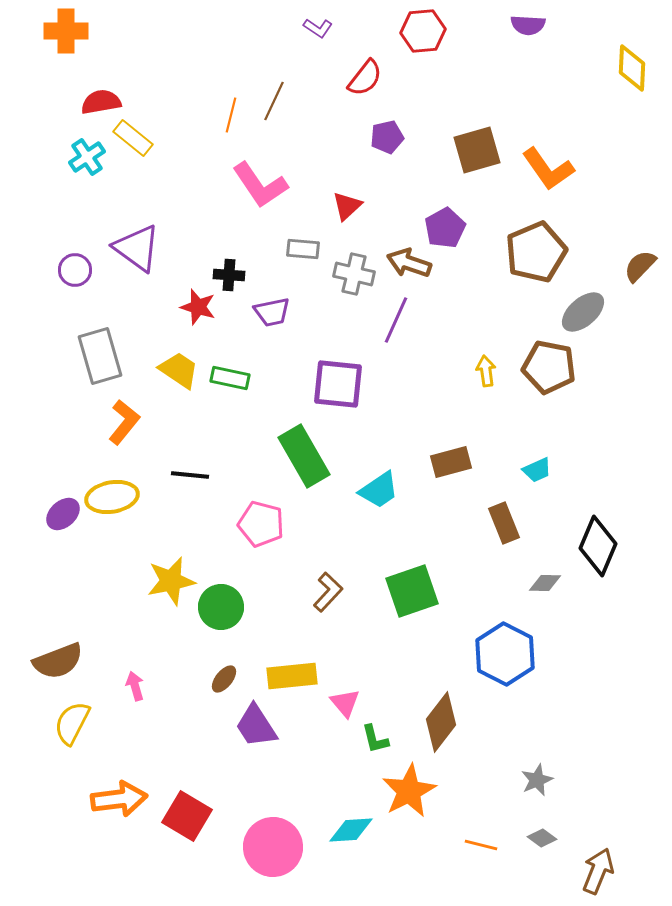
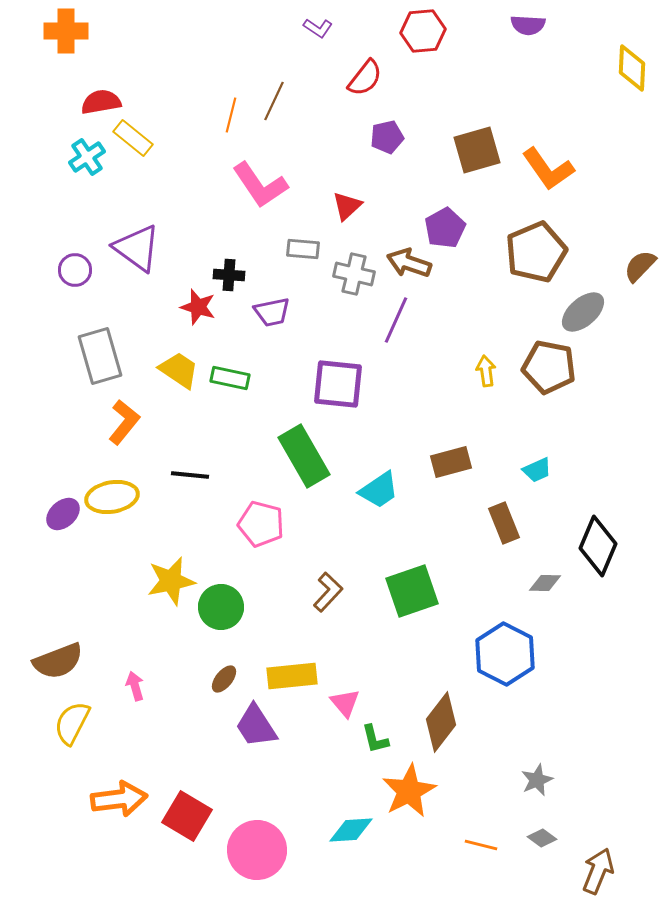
pink circle at (273, 847): moved 16 px left, 3 px down
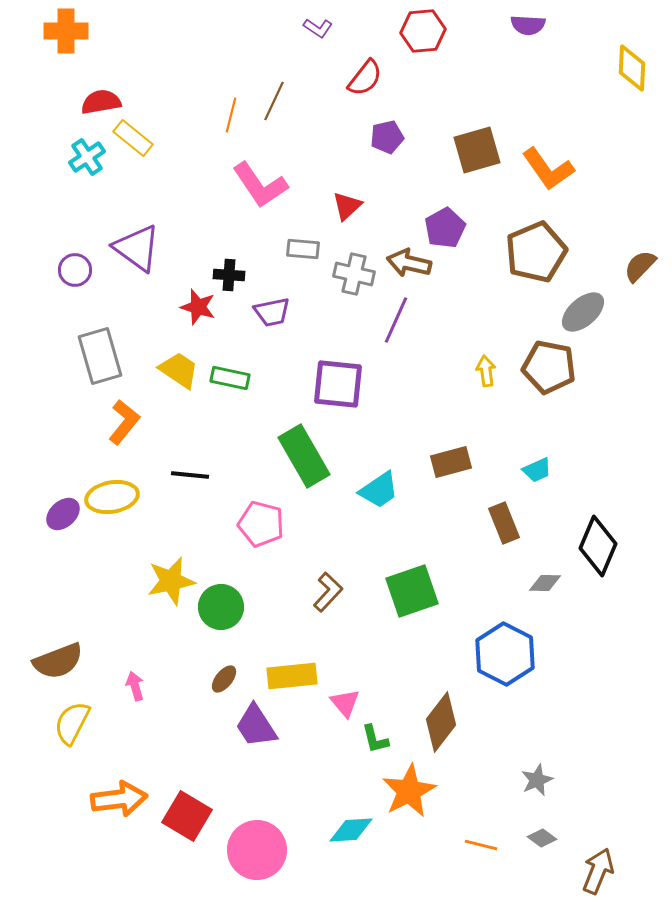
brown arrow at (409, 263): rotated 6 degrees counterclockwise
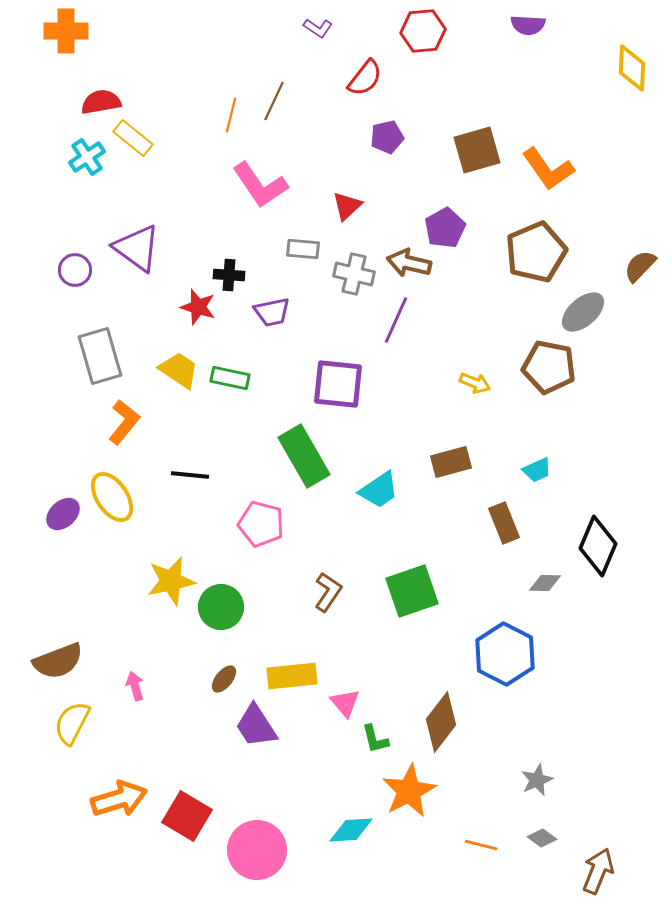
yellow arrow at (486, 371): moved 11 px left, 12 px down; rotated 120 degrees clockwise
yellow ellipse at (112, 497): rotated 66 degrees clockwise
brown L-shape at (328, 592): rotated 9 degrees counterclockwise
orange arrow at (119, 799): rotated 10 degrees counterclockwise
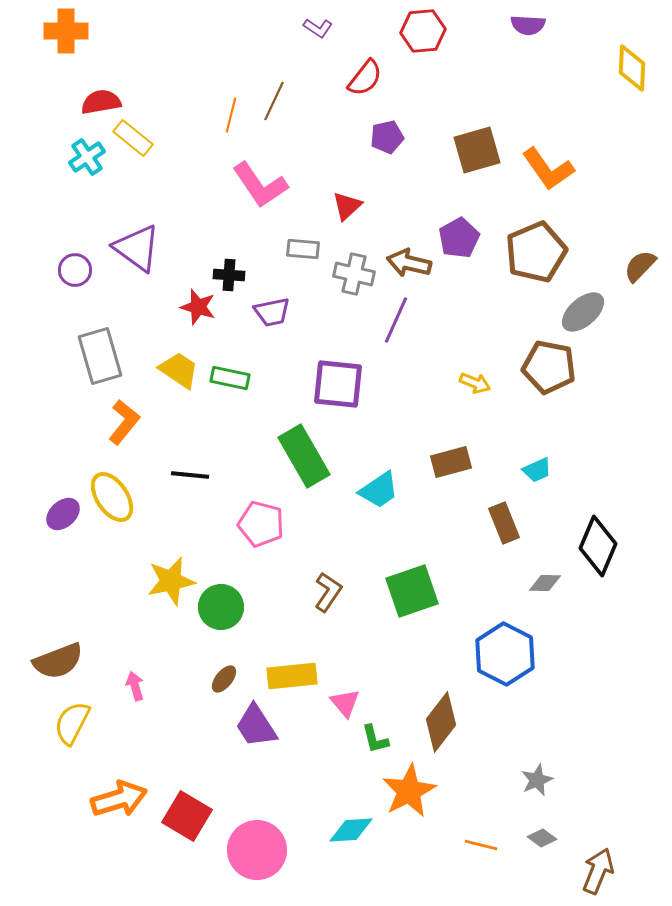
purple pentagon at (445, 228): moved 14 px right, 10 px down
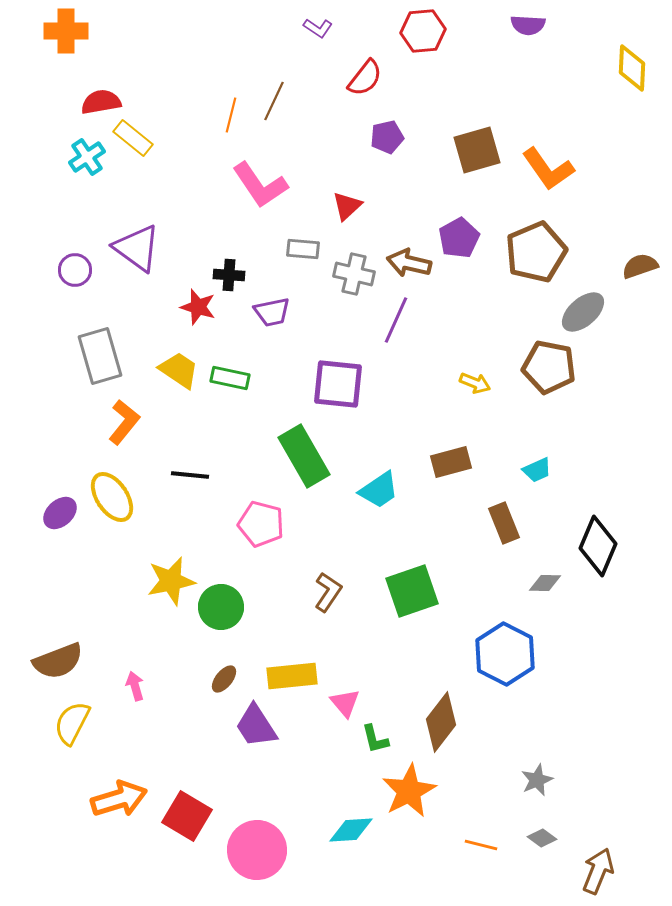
brown semicircle at (640, 266): rotated 27 degrees clockwise
purple ellipse at (63, 514): moved 3 px left, 1 px up
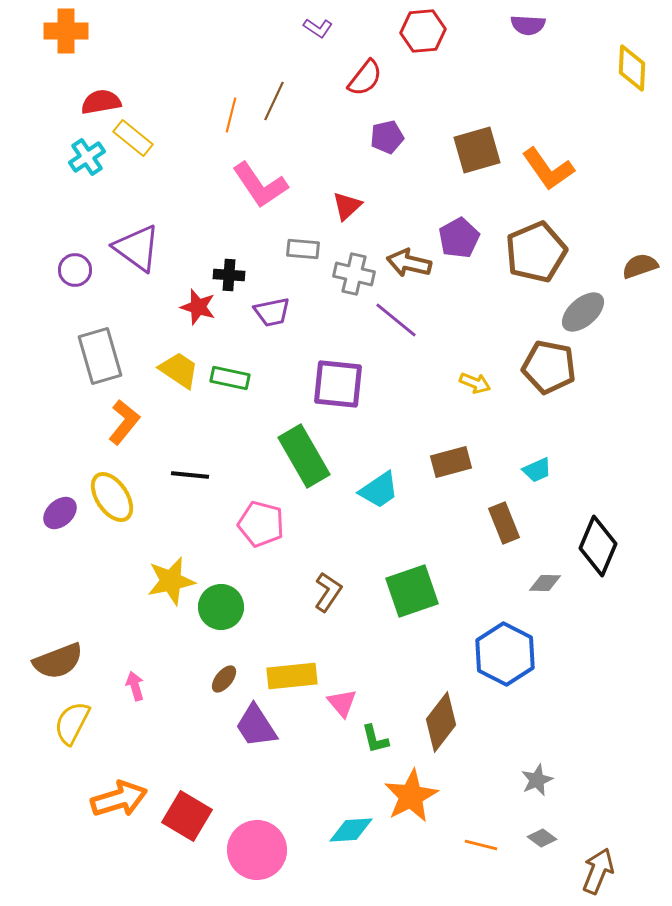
purple line at (396, 320): rotated 75 degrees counterclockwise
pink triangle at (345, 703): moved 3 px left
orange star at (409, 791): moved 2 px right, 5 px down
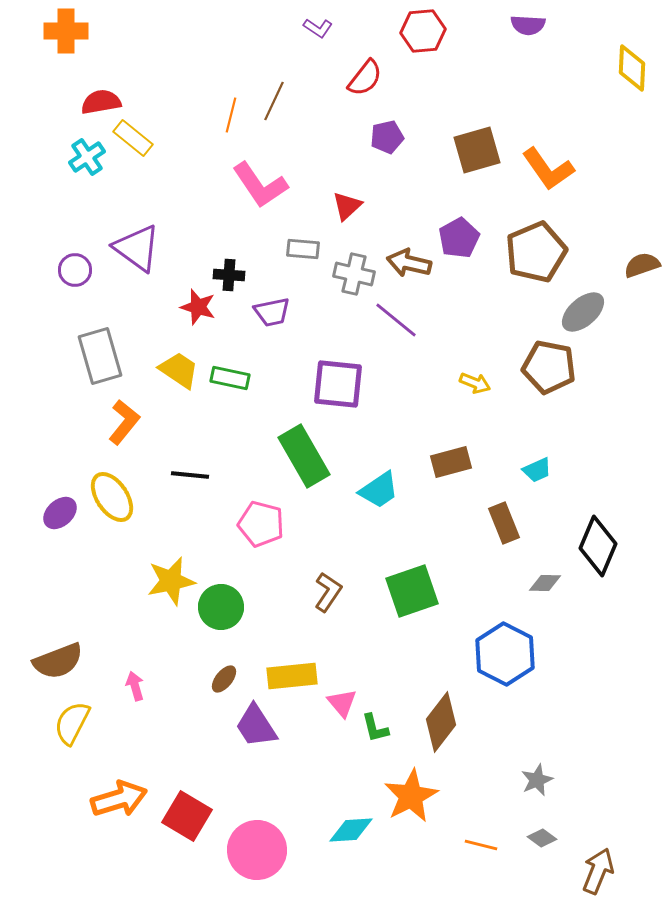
brown semicircle at (640, 266): moved 2 px right, 1 px up
green L-shape at (375, 739): moved 11 px up
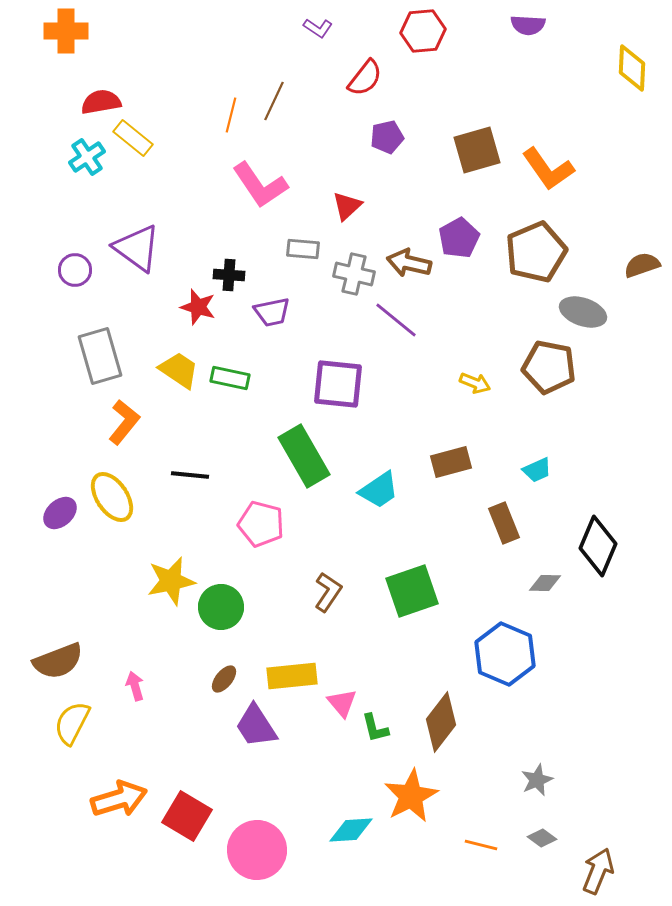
gray ellipse at (583, 312): rotated 60 degrees clockwise
blue hexagon at (505, 654): rotated 4 degrees counterclockwise
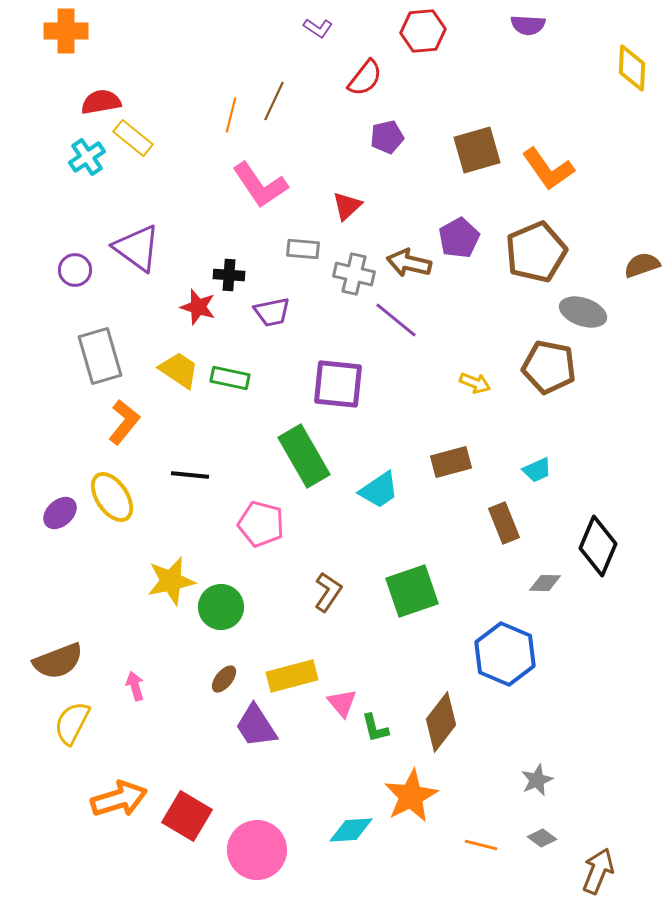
yellow rectangle at (292, 676): rotated 9 degrees counterclockwise
